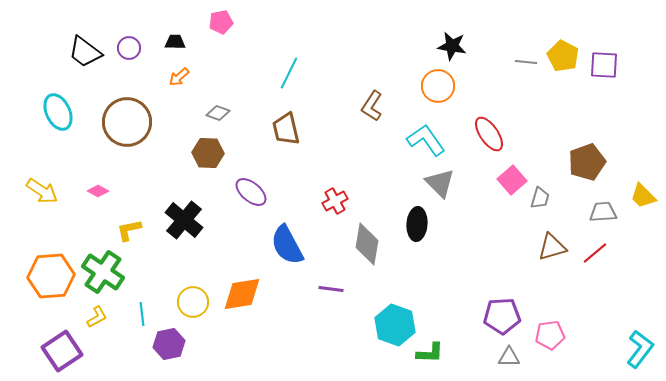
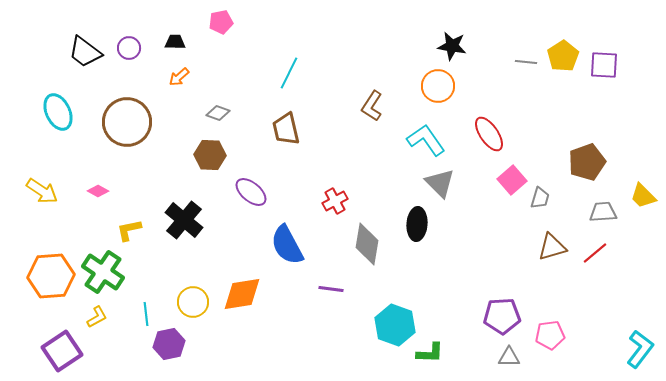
yellow pentagon at (563, 56): rotated 12 degrees clockwise
brown hexagon at (208, 153): moved 2 px right, 2 px down
cyan line at (142, 314): moved 4 px right
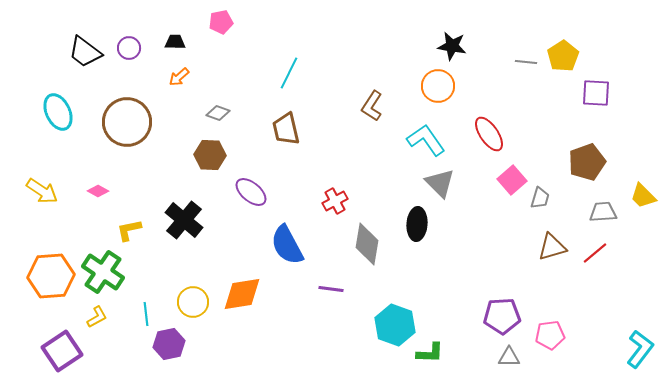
purple square at (604, 65): moved 8 px left, 28 px down
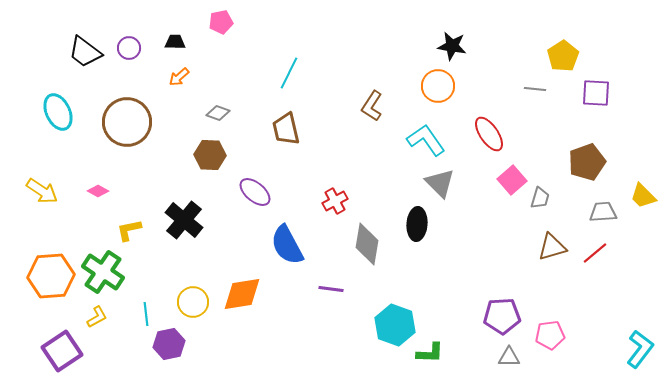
gray line at (526, 62): moved 9 px right, 27 px down
purple ellipse at (251, 192): moved 4 px right
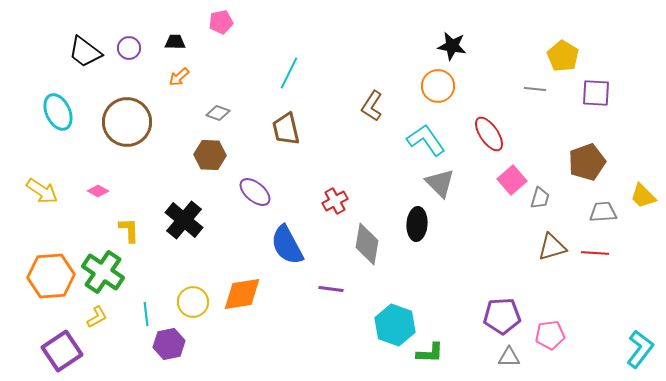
yellow pentagon at (563, 56): rotated 8 degrees counterclockwise
yellow L-shape at (129, 230): rotated 100 degrees clockwise
red line at (595, 253): rotated 44 degrees clockwise
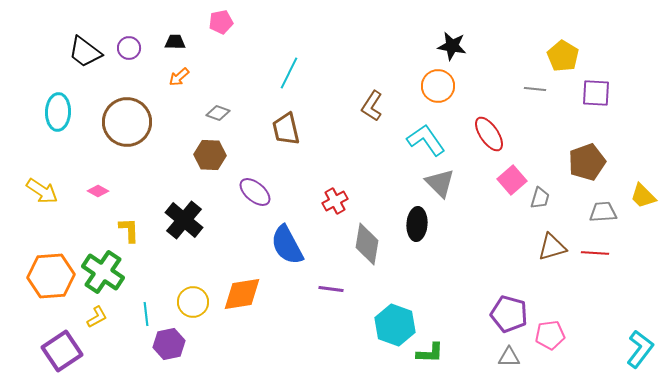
cyan ellipse at (58, 112): rotated 27 degrees clockwise
purple pentagon at (502, 316): moved 7 px right, 2 px up; rotated 18 degrees clockwise
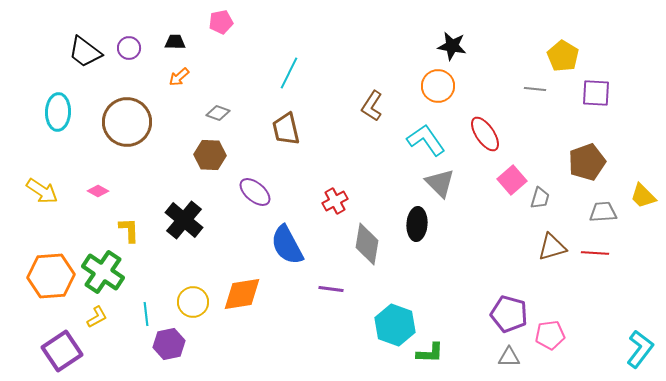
red ellipse at (489, 134): moved 4 px left
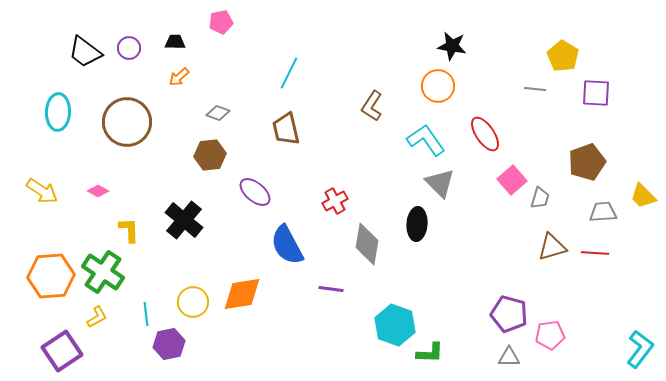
brown hexagon at (210, 155): rotated 8 degrees counterclockwise
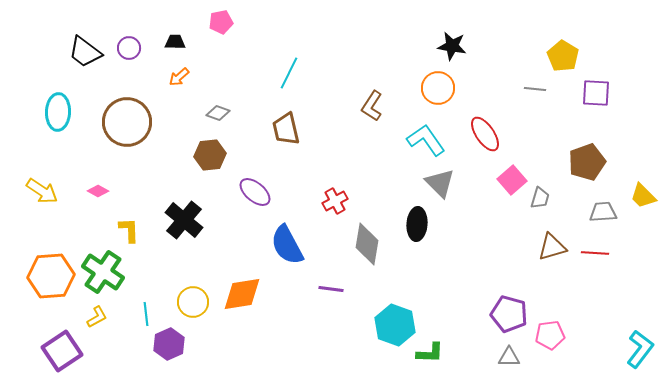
orange circle at (438, 86): moved 2 px down
purple hexagon at (169, 344): rotated 12 degrees counterclockwise
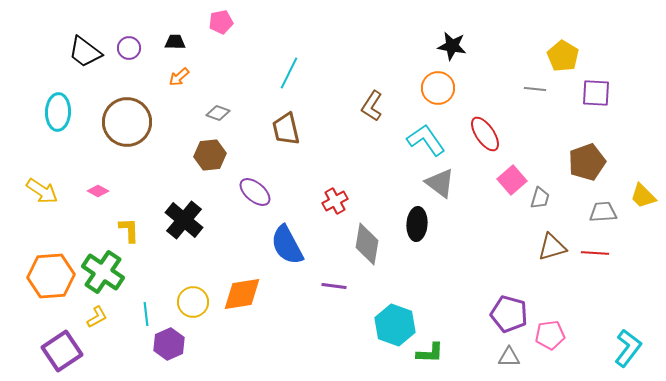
gray triangle at (440, 183): rotated 8 degrees counterclockwise
purple line at (331, 289): moved 3 px right, 3 px up
cyan L-shape at (640, 349): moved 12 px left, 1 px up
